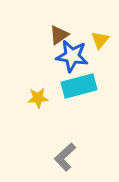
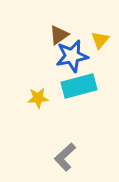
blue star: rotated 20 degrees counterclockwise
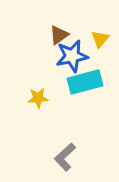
yellow triangle: moved 1 px up
cyan rectangle: moved 6 px right, 4 px up
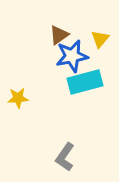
yellow star: moved 20 px left
gray L-shape: rotated 12 degrees counterclockwise
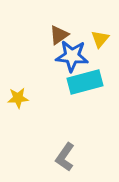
blue star: rotated 16 degrees clockwise
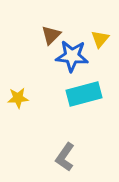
brown triangle: moved 8 px left; rotated 10 degrees counterclockwise
cyan rectangle: moved 1 px left, 12 px down
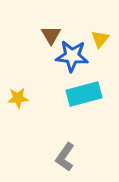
brown triangle: rotated 15 degrees counterclockwise
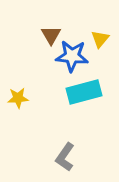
cyan rectangle: moved 2 px up
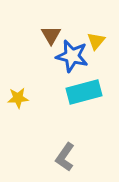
yellow triangle: moved 4 px left, 2 px down
blue star: rotated 8 degrees clockwise
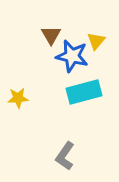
gray L-shape: moved 1 px up
